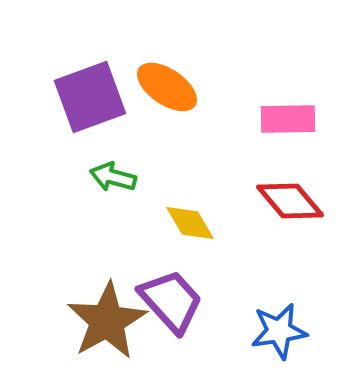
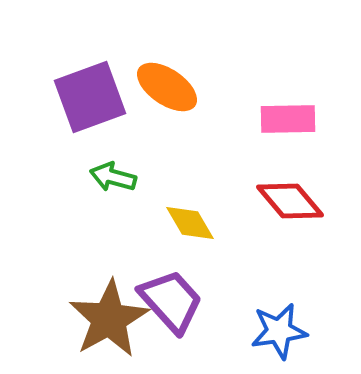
brown star: moved 2 px right, 2 px up
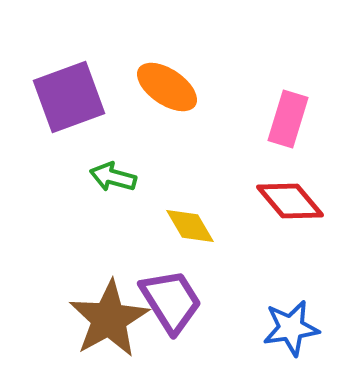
purple square: moved 21 px left
pink rectangle: rotated 72 degrees counterclockwise
yellow diamond: moved 3 px down
purple trapezoid: rotated 10 degrees clockwise
blue star: moved 12 px right, 3 px up
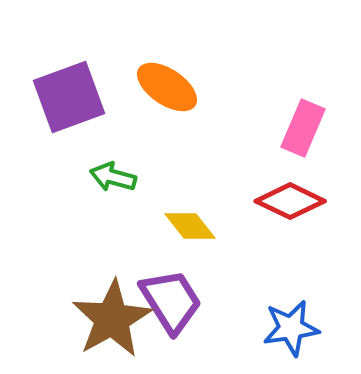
pink rectangle: moved 15 px right, 9 px down; rotated 6 degrees clockwise
red diamond: rotated 24 degrees counterclockwise
yellow diamond: rotated 8 degrees counterclockwise
brown star: moved 3 px right
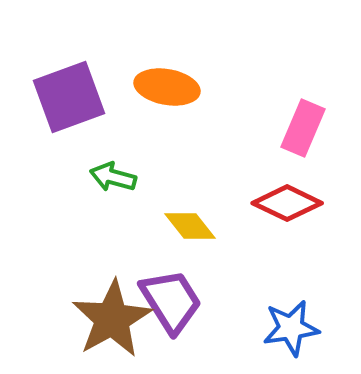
orange ellipse: rotated 24 degrees counterclockwise
red diamond: moved 3 px left, 2 px down
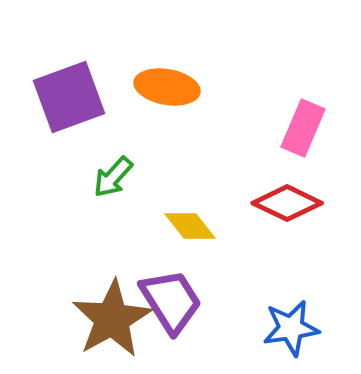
green arrow: rotated 63 degrees counterclockwise
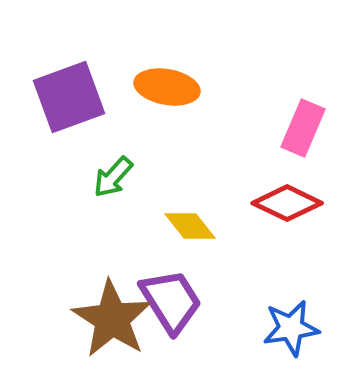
brown star: rotated 10 degrees counterclockwise
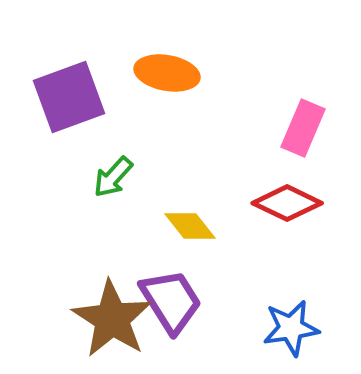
orange ellipse: moved 14 px up
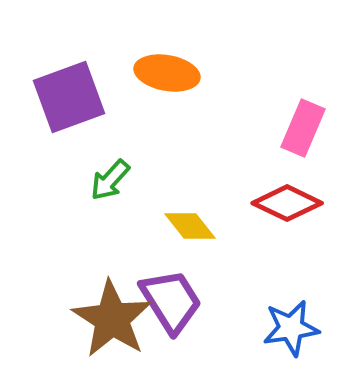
green arrow: moved 3 px left, 3 px down
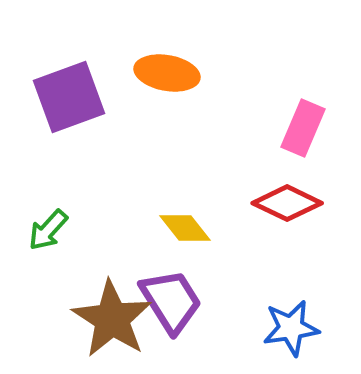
green arrow: moved 62 px left, 50 px down
yellow diamond: moved 5 px left, 2 px down
